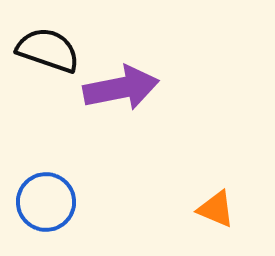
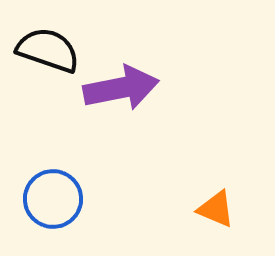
blue circle: moved 7 px right, 3 px up
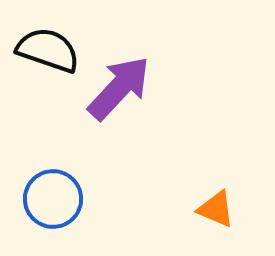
purple arrow: moved 2 px left; rotated 36 degrees counterclockwise
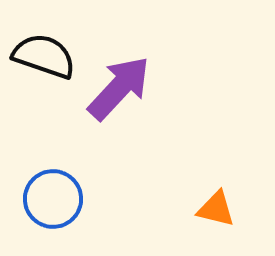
black semicircle: moved 4 px left, 6 px down
orange triangle: rotated 9 degrees counterclockwise
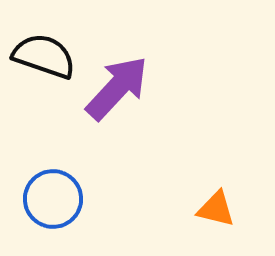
purple arrow: moved 2 px left
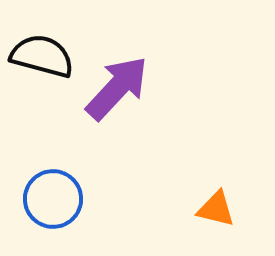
black semicircle: moved 2 px left; rotated 4 degrees counterclockwise
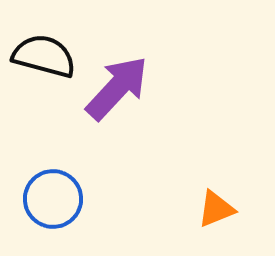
black semicircle: moved 2 px right
orange triangle: rotated 36 degrees counterclockwise
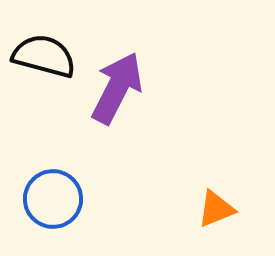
purple arrow: rotated 16 degrees counterclockwise
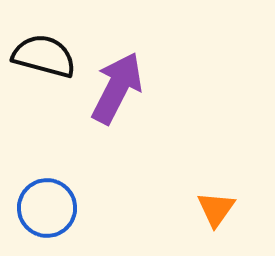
blue circle: moved 6 px left, 9 px down
orange triangle: rotated 33 degrees counterclockwise
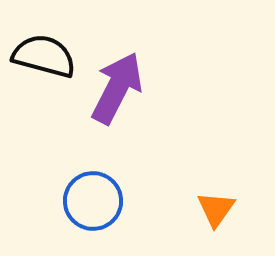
blue circle: moved 46 px right, 7 px up
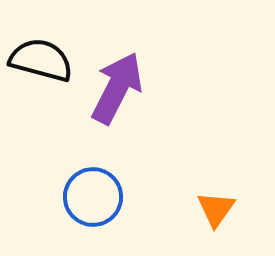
black semicircle: moved 3 px left, 4 px down
blue circle: moved 4 px up
